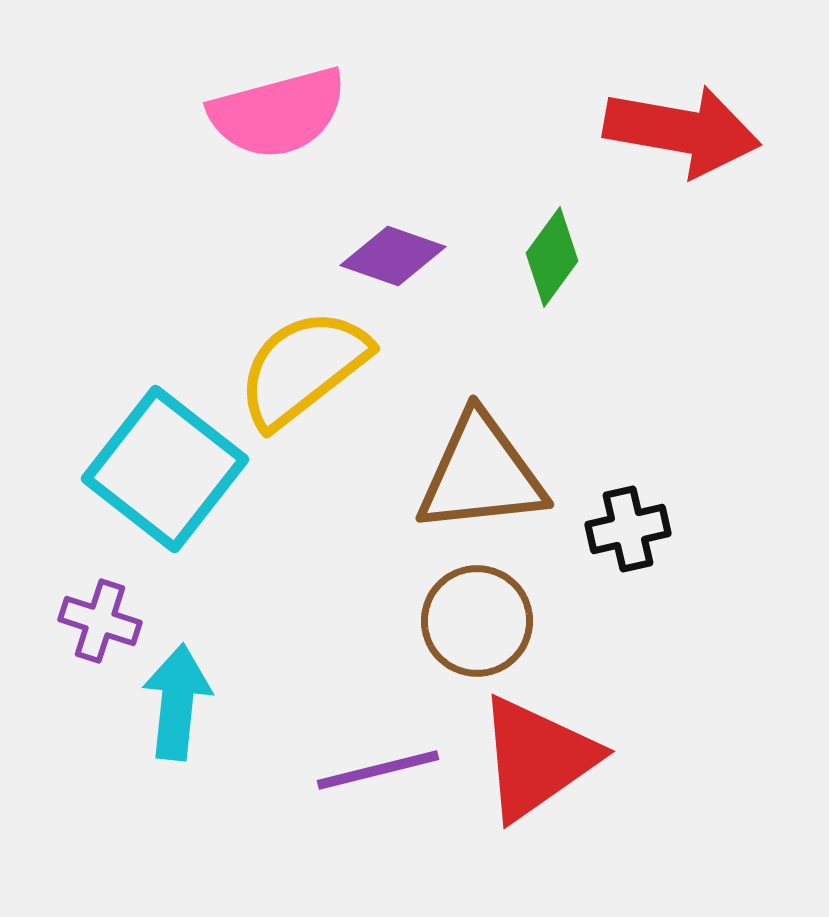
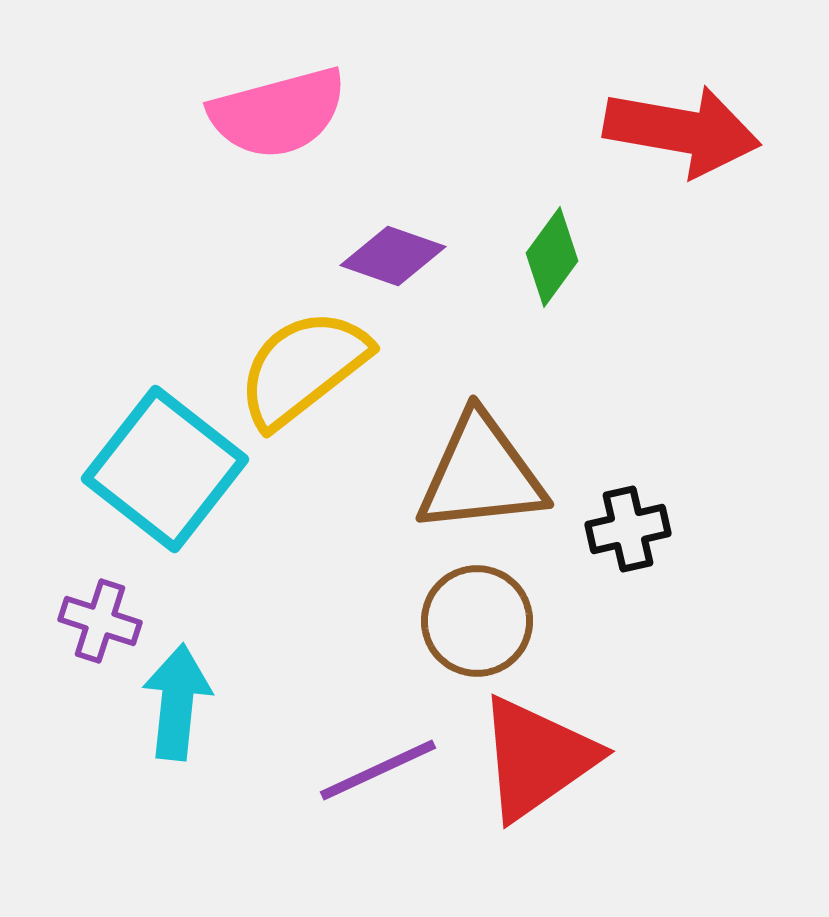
purple line: rotated 11 degrees counterclockwise
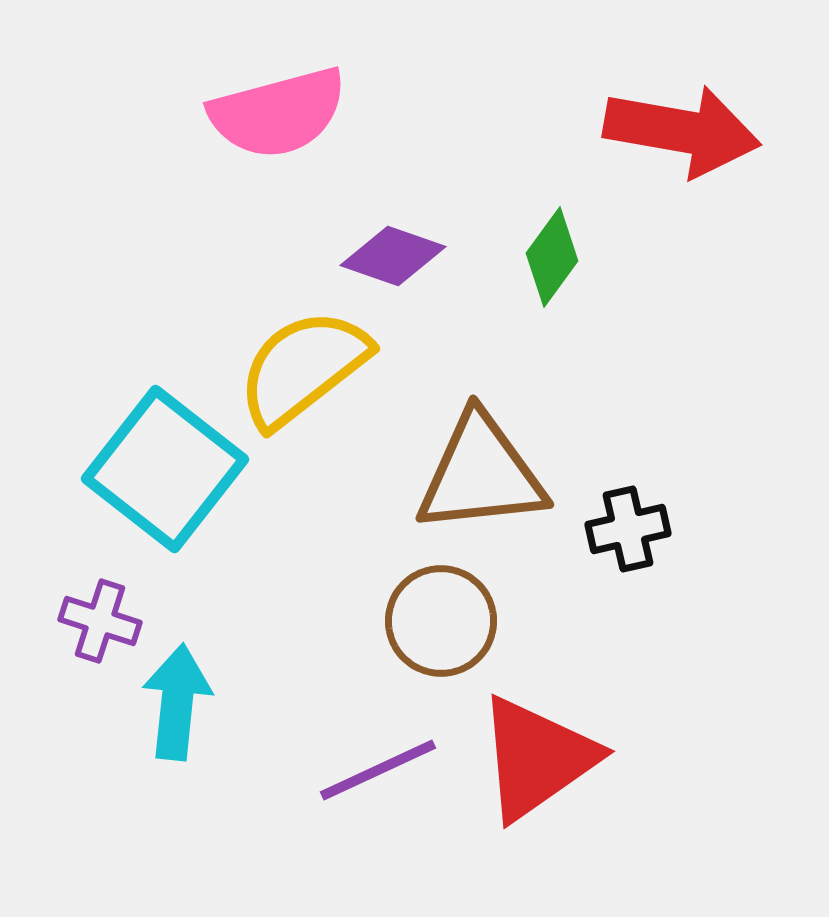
brown circle: moved 36 px left
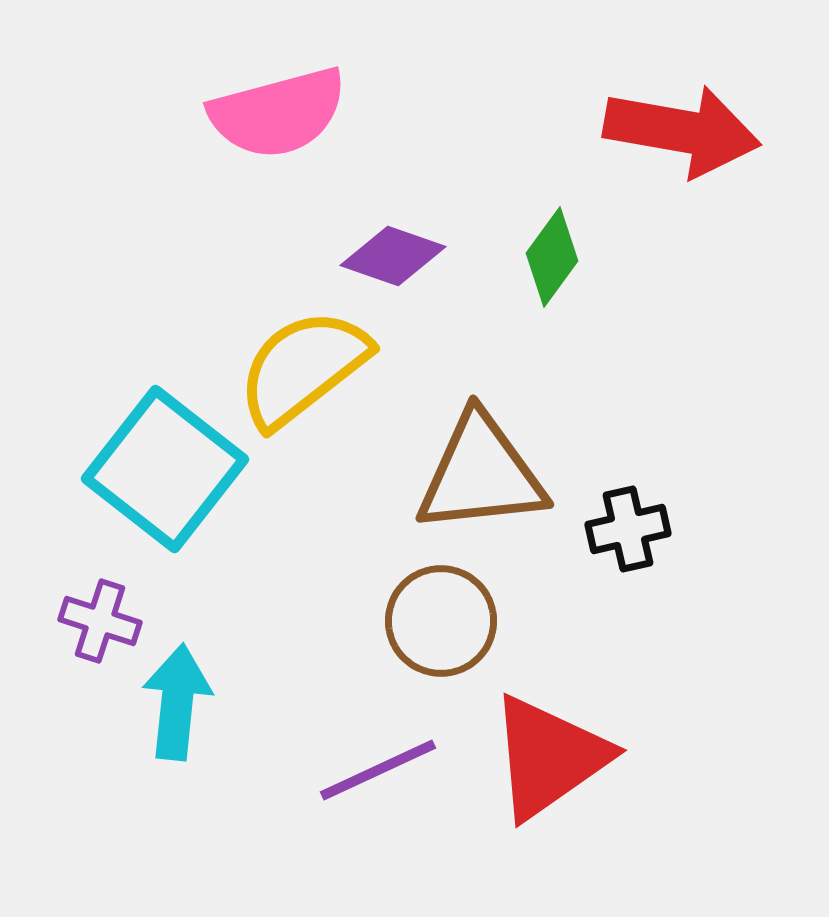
red triangle: moved 12 px right, 1 px up
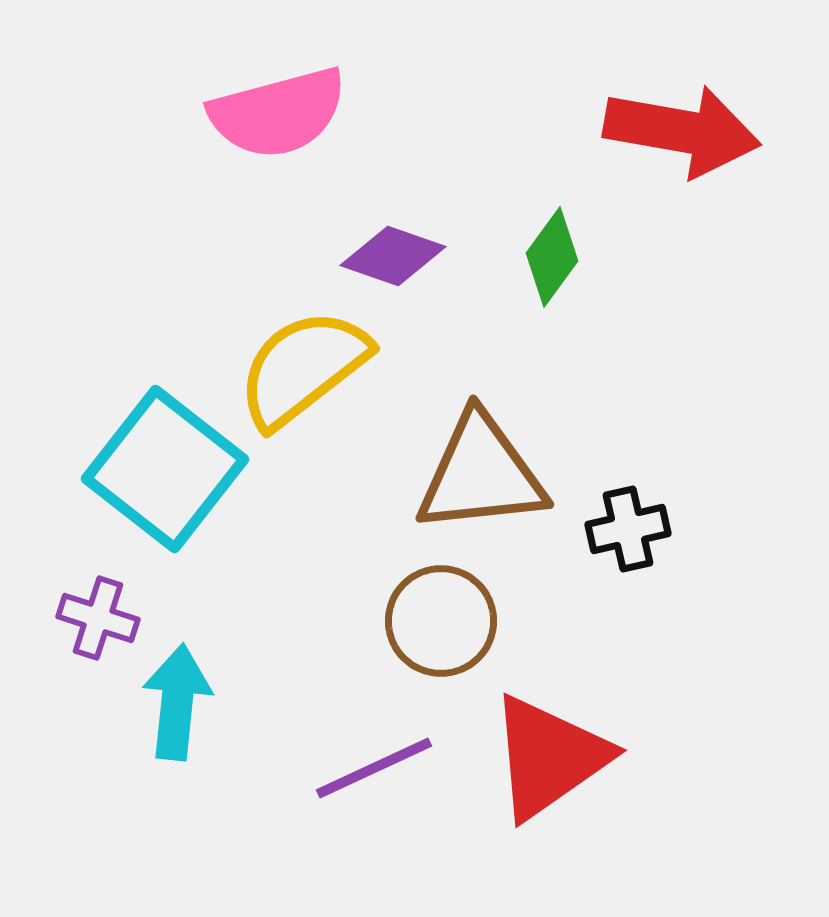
purple cross: moved 2 px left, 3 px up
purple line: moved 4 px left, 2 px up
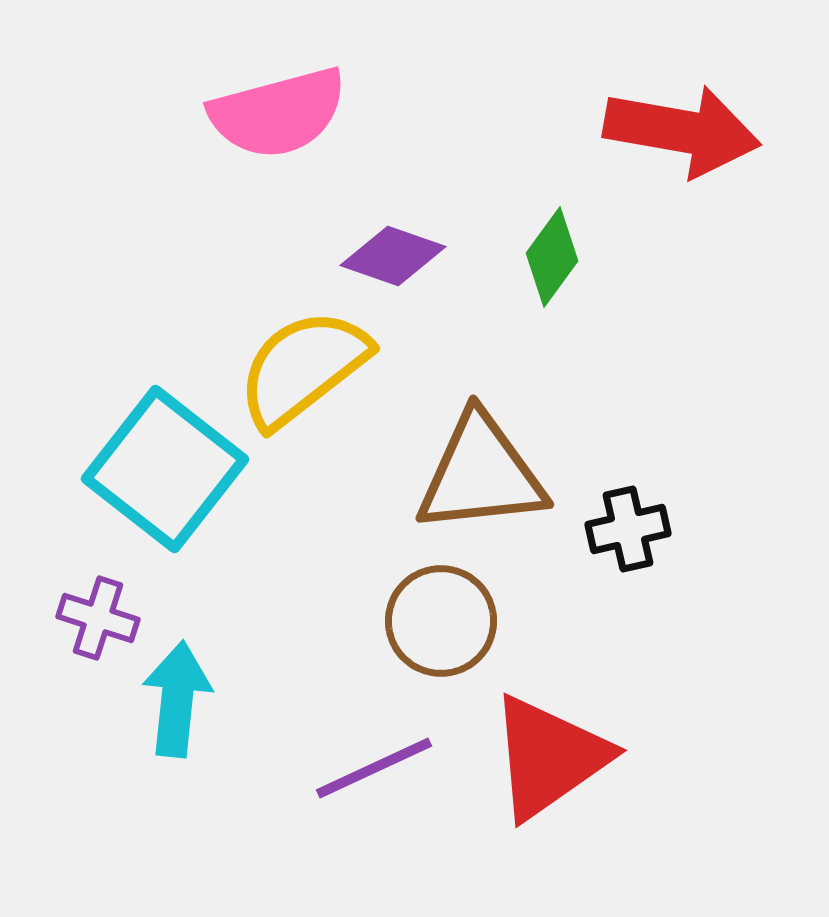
cyan arrow: moved 3 px up
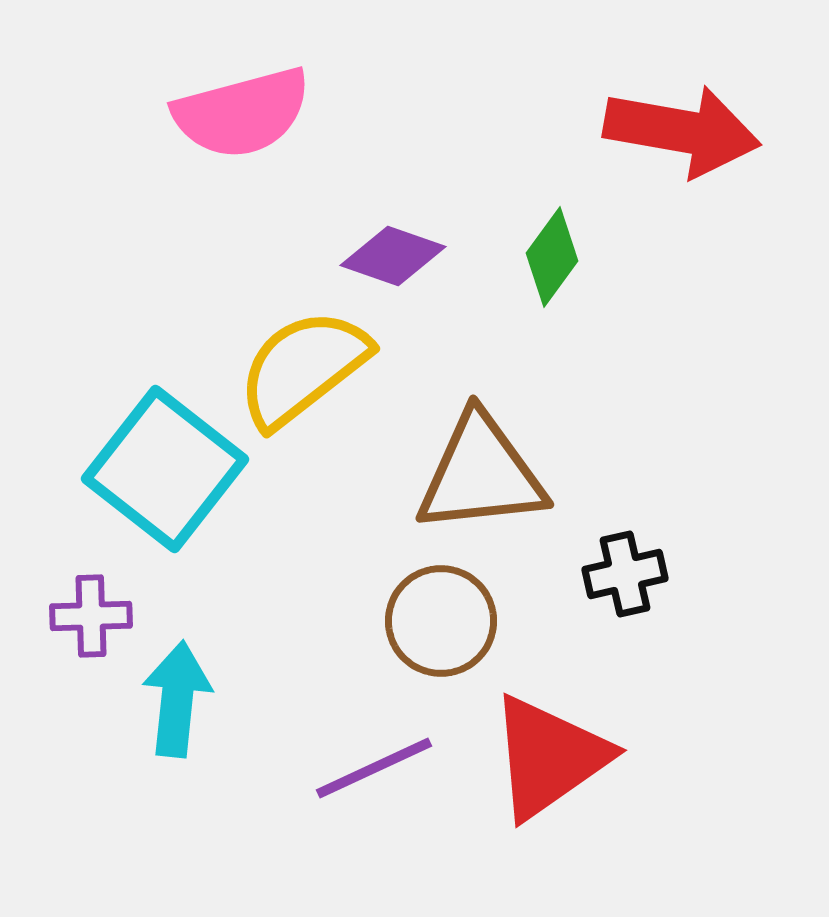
pink semicircle: moved 36 px left
black cross: moved 3 px left, 45 px down
purple cross: moved 7 px left, 2 px up; rotated 20 degrees counterclockwise
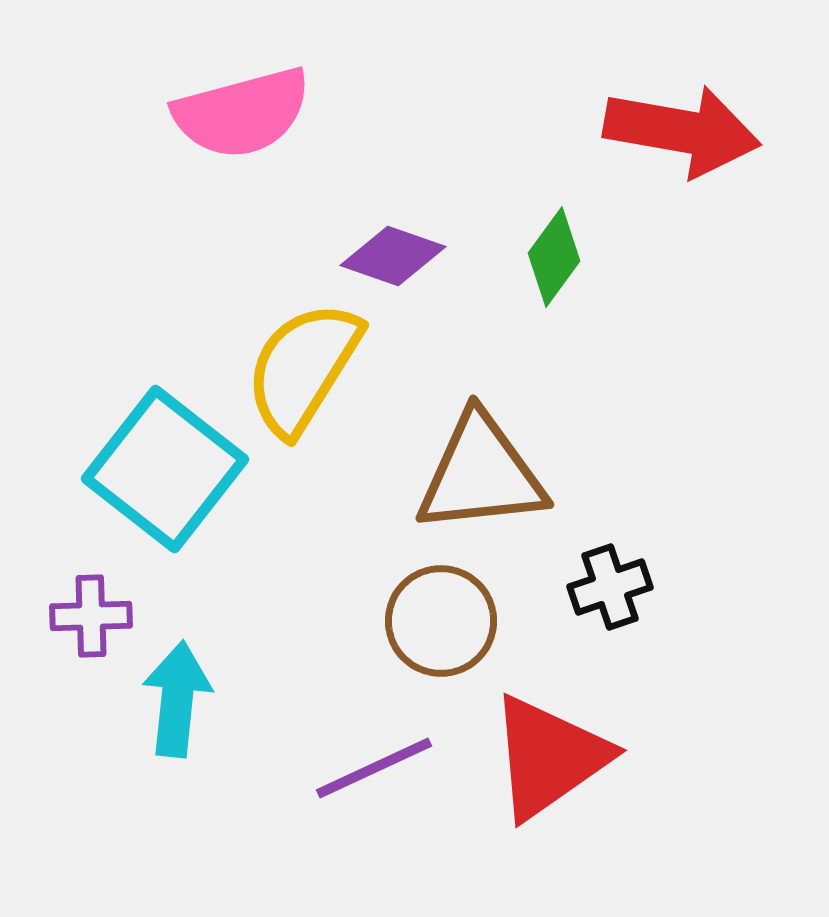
green diamond: moved 2 px right
yellow semicircle: rotated 20 degrees counterclockwise
black cross: moved 15 px left, 13 px down; rotated 6 degrees counterclockwise
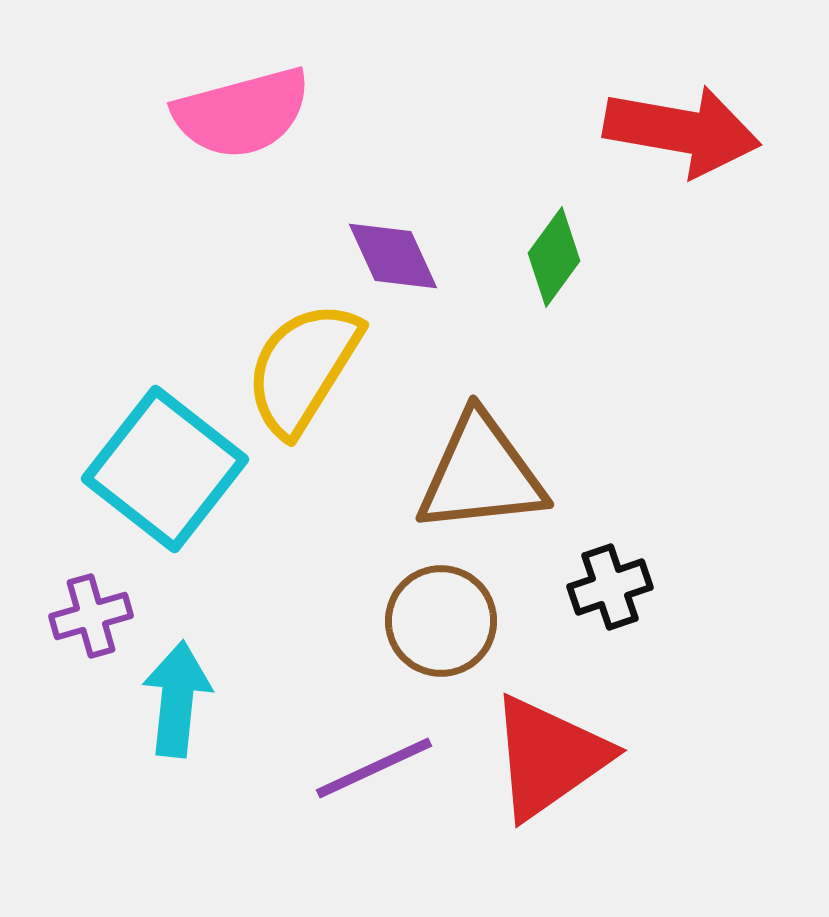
purple diamond: rotated 46 degrees clockwise
purple cross: rotated 14 degrees counterclockwise
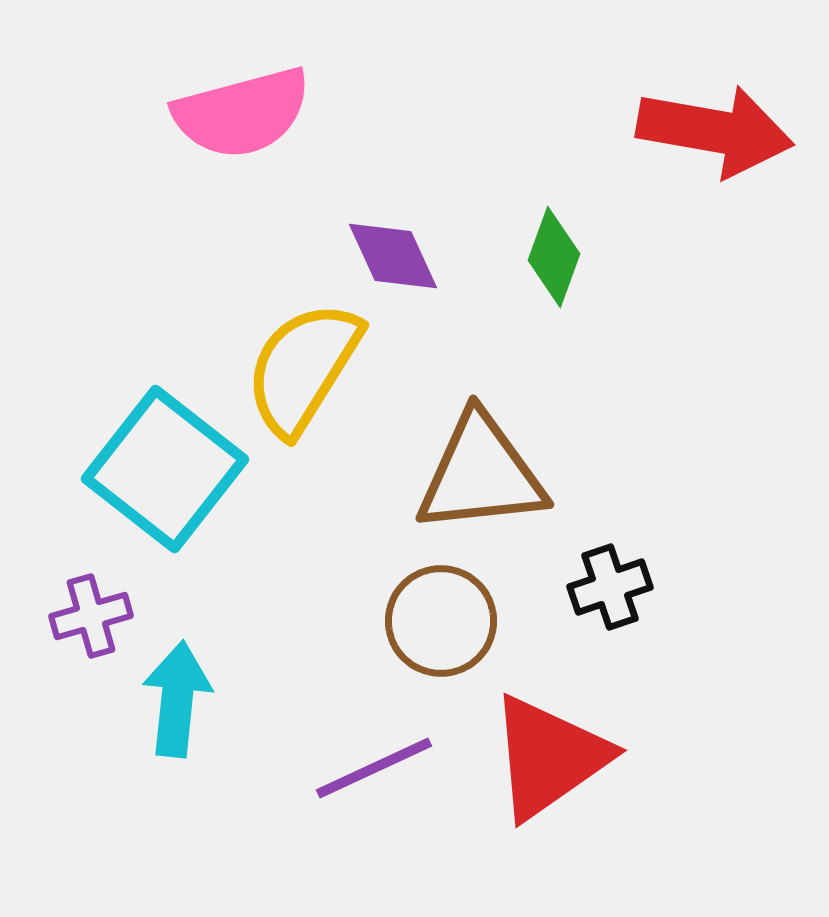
red arrow: moved 33 px right
green diamond: rotated 16 degrees counterclockwise
